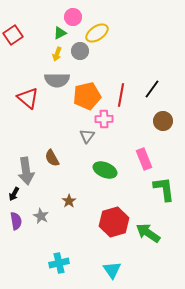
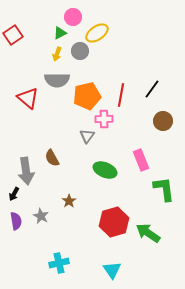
pink rectangle: moved 3 px left, 1 px down
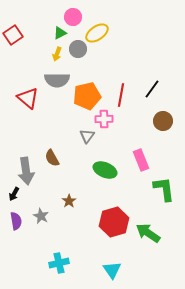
gray circle: moved 2 px left, 2 px up
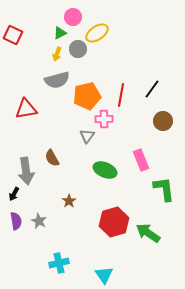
red square: rotated 30 degrees counterclockwise
gray semicircle: rotated 15 degrees counterclockwise
red triangle: moved 2 px left, 11 px down; rotated 50 degrees counterclockwise
gray star: moved 2 px left, 5 px down
cyan triangle: moved 8 px left, 5 px down
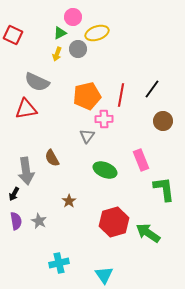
yellow ellipse: rotated 15 degrees clockwise
gray semicircle: moved 20 px left, 2 px down; rotated 40 degrees clockwise
